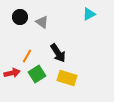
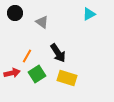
black circle: moved 5 px left, 4 px up
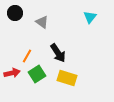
cyan triangle: moved 1 px right, 3 px down; rotated 24 degrees counterclockwise
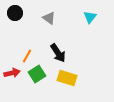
gray triangle: moved 7 px right, 4 px up
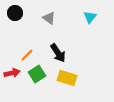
orange line: moved 1 px up; rotated 16 degrees clockwise
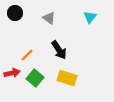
black arrow: moved 1 px right, 3 px up
green square: moved 2 px left, 4 px down; rotated 18 degrees counterclockwise
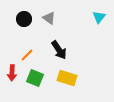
black circle: moved 9 px right, 6 px down
cyan triangle: moved 9 px right
red arrow: rotated 105 degrees clockwise
green square: rotated 18 degrees counterclockwise
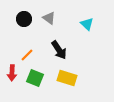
cyan triangle: moved 12 px left, 7 px down; rotated 24 degrees counterclockwise
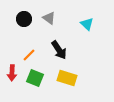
orange line: moved 2 px right
